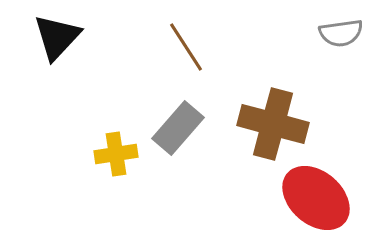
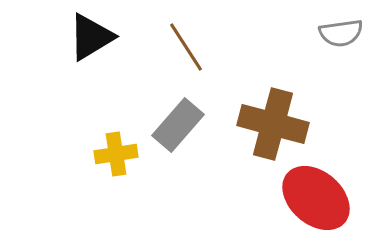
black triangle: moved 34 px right; rotated 16 degrees clockwise
gray rectangle: moved 3 px up
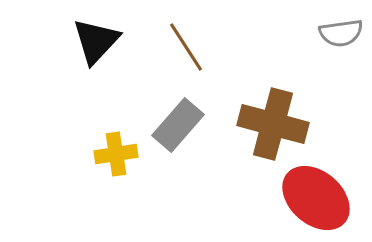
black triangle: moved 5 px right, 4 px down; rotated 16 degrees counterclockwise
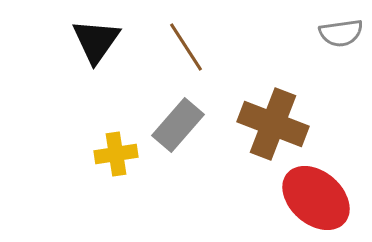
black triangle: rotated 8 degrees counterclockwise
brown cross: rotated 6 degrees clockwise
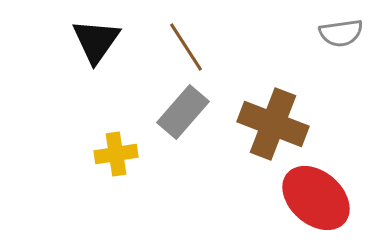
gray rectangle: moved 5 px right, 13 px up
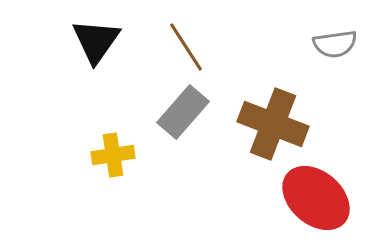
gray semicircle: moved 6 px left, 11 px down
yellow cross: moved 3 px left, 1 px down
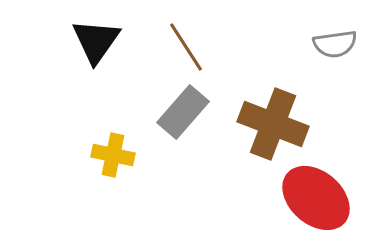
yellow cross: rotated 21 degrees clockwise
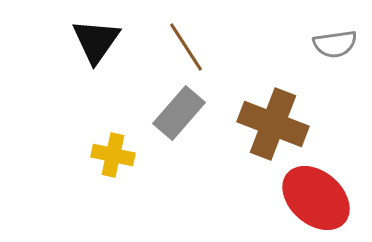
gray rectangle: moved 4 px left, 1 px down
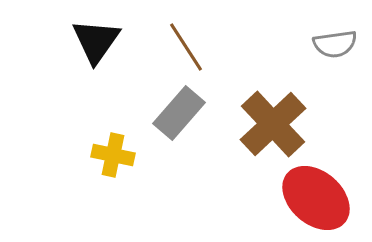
brown cross: rotated 26 degrees clockwise
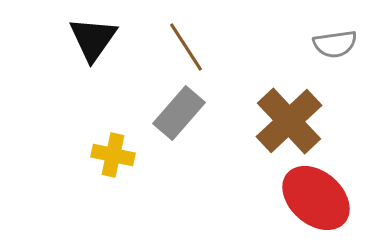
black triangle: moved 3 px left, 2 px up
brown cross: moved 16 px right, 3 px up
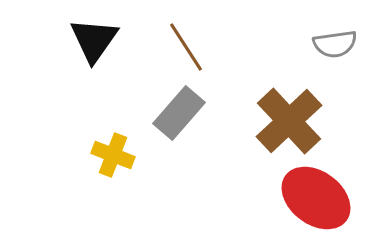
black triangle: moved 1 px right, 1 px down
yellow cross: rotated 9 degrees clockwise
red ellipse: rotated 4 degrees counterclockwise
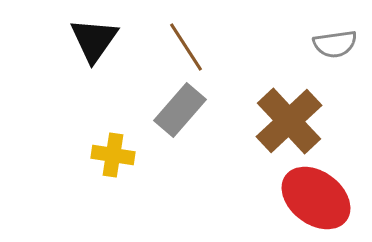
gray rectangle: moved 1 px right, 3 px up
yellow cross: rotated 12 degrees counterclockwise
